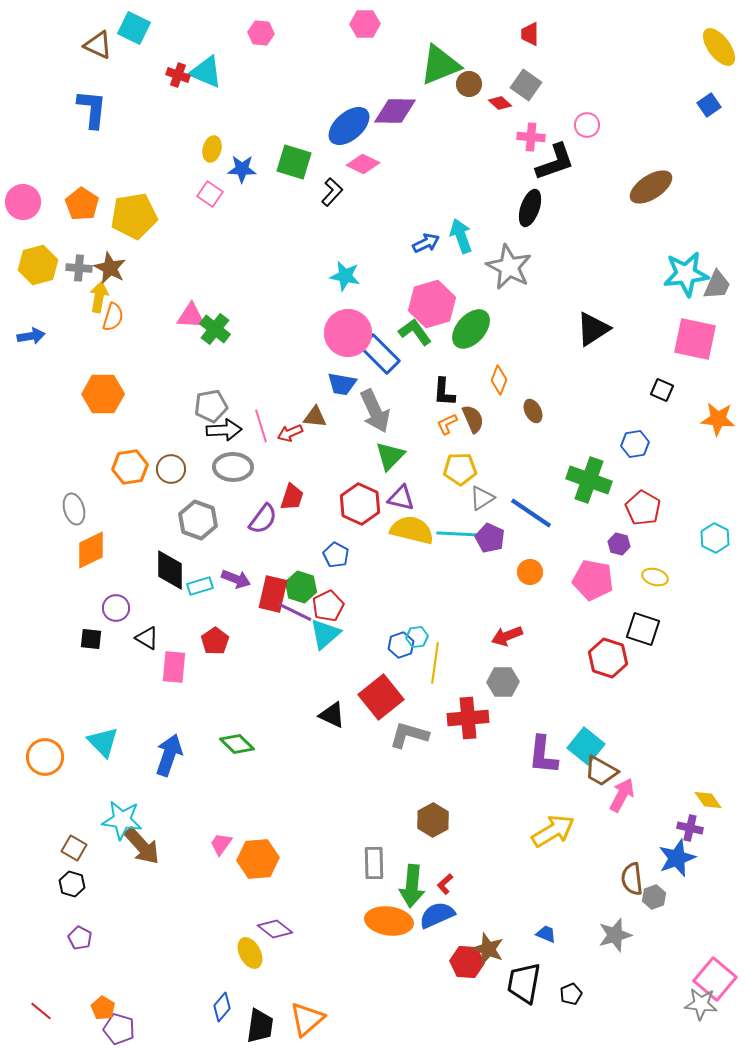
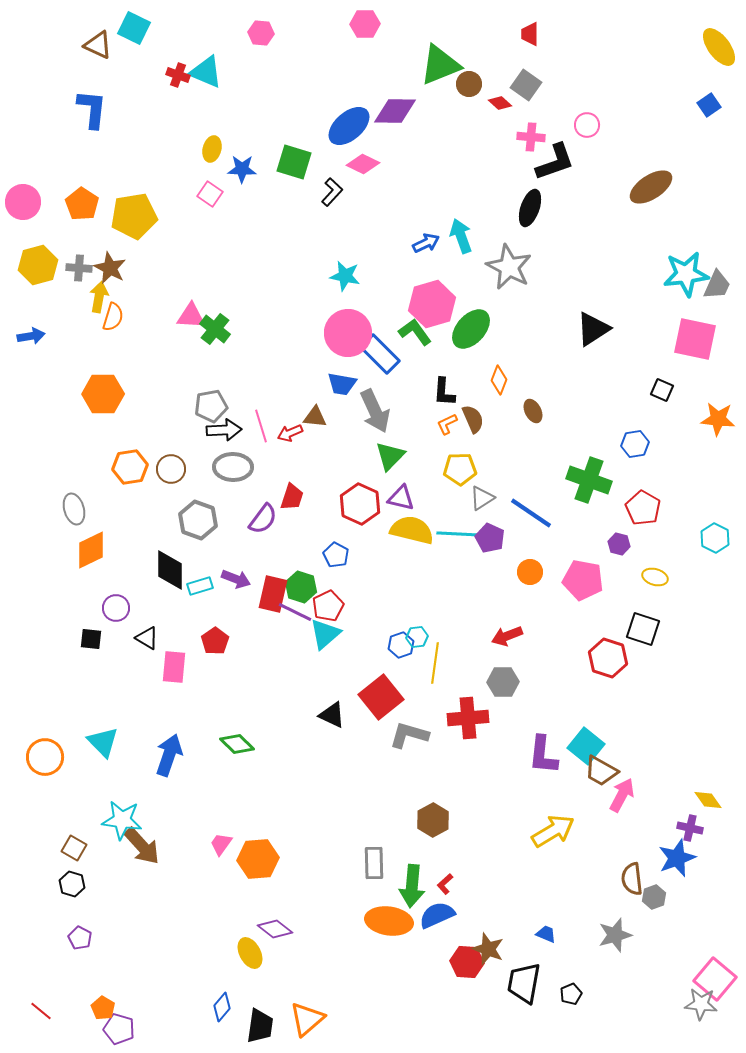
pink pentagon at (593, 580): moved 10 px left
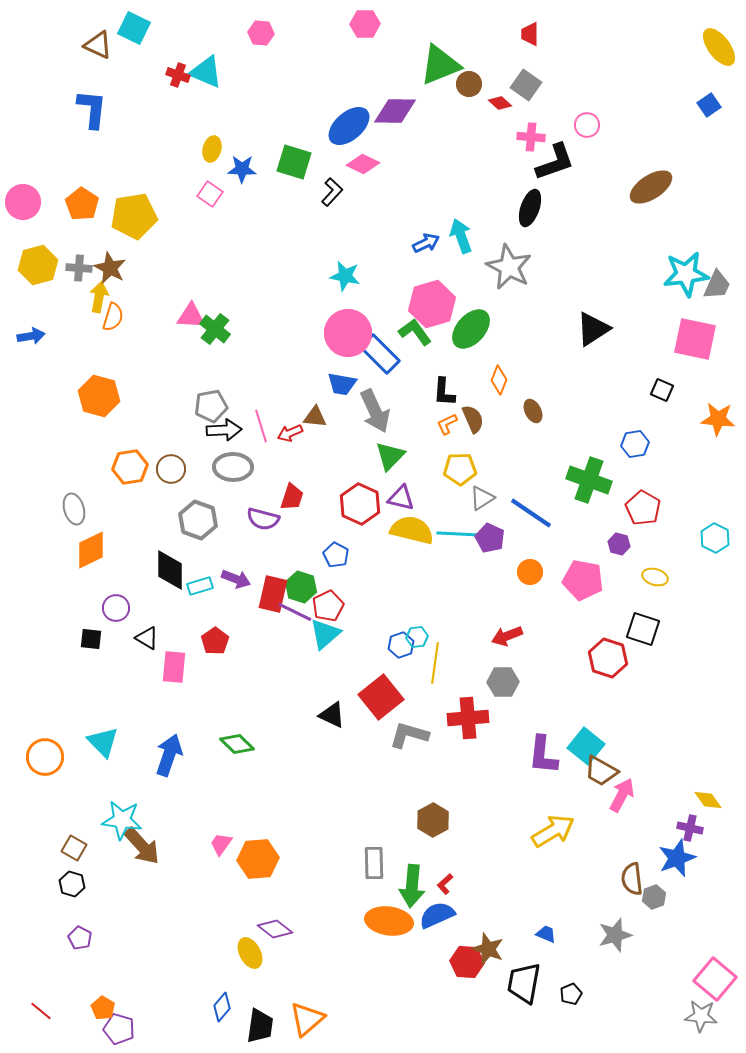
orange hexagon at (103, 394): moved 4 px left, 2 px down; rotated 15 degrees clockwise
purple semicircle at (263, 519): rotated 68 degrees clockwise
gray star at (701, 1004): moved 12 px down
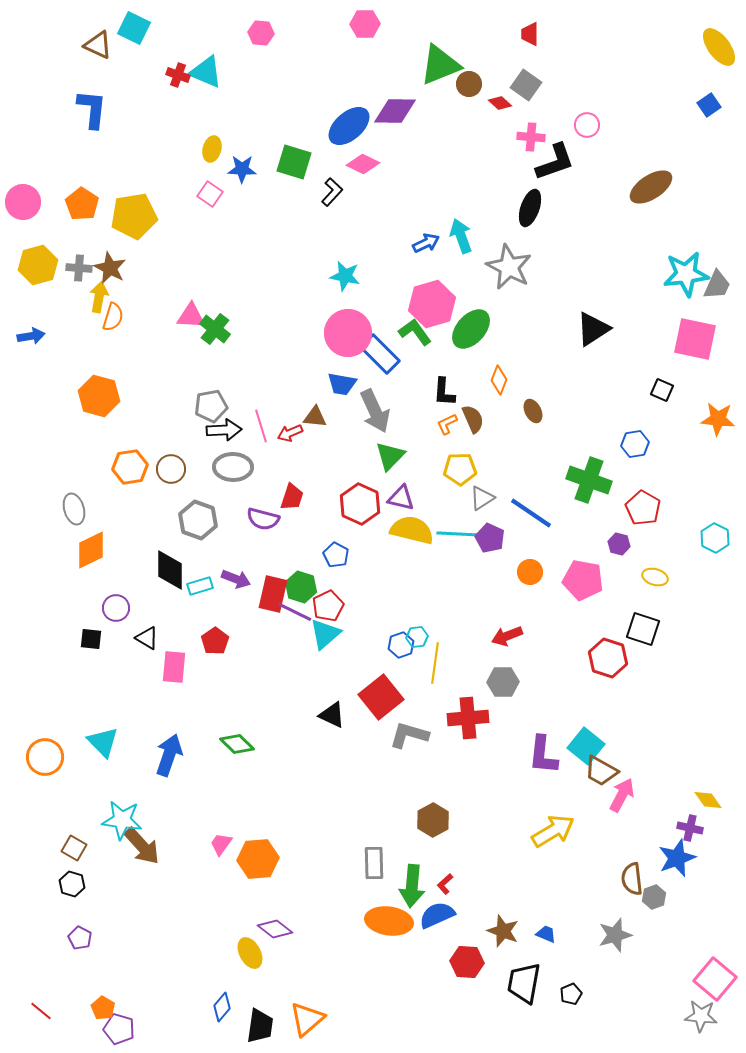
brown star at (488, 949): moved 15 px right, 18 px up
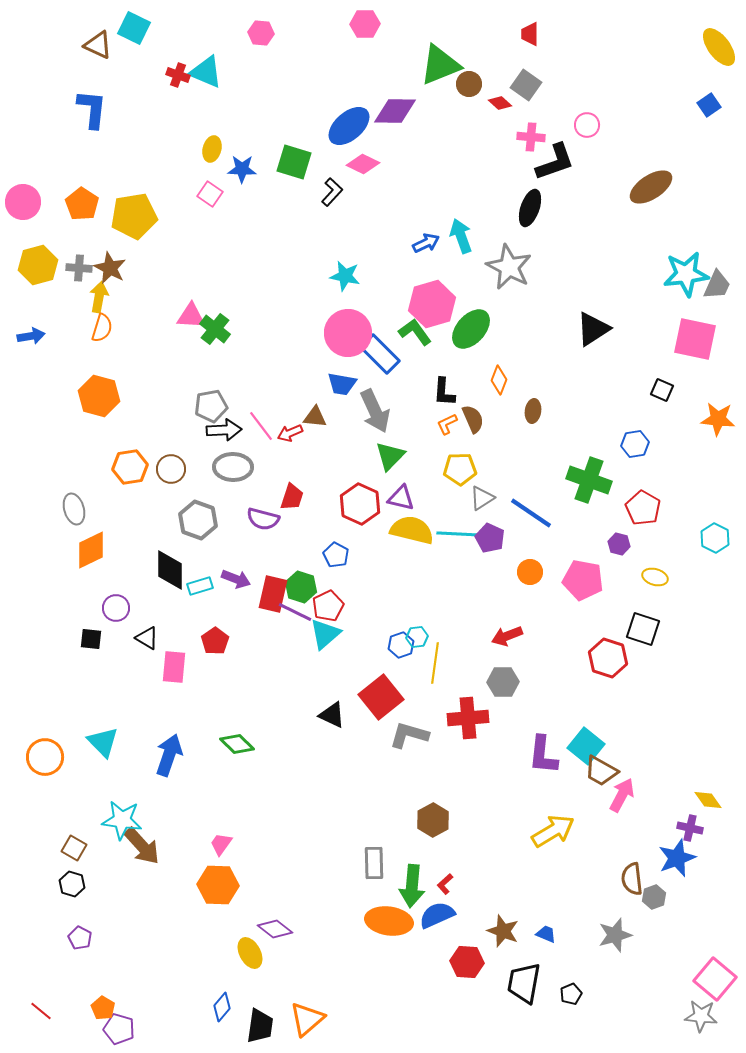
orange semicircle at (113, 317): moved 11 px left, 11 px down
brown ellipse at (533, 411): rotated 35 degrees clockwise
pink line at (261, 426): rotated 20 degrees counterclockwise
orange hexagon at (258, 859): moved 40 px left, 26 px down; rotated 6 degrees clockwise
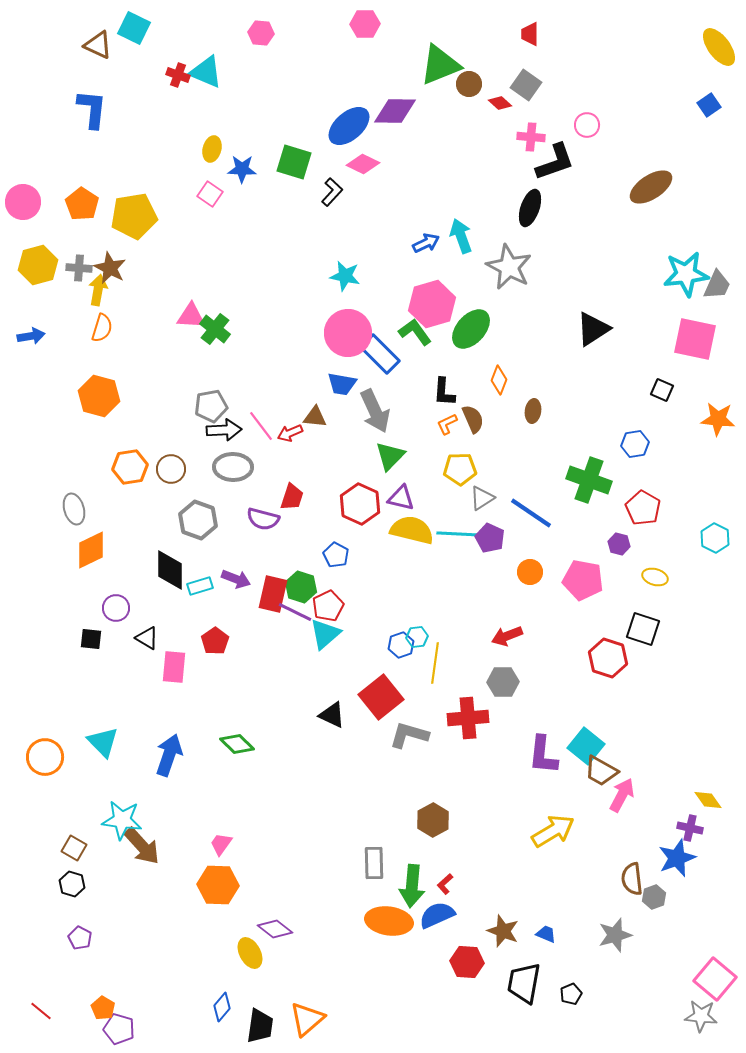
yellow arrow at (99, 297): moved 1 px left, 7 px up
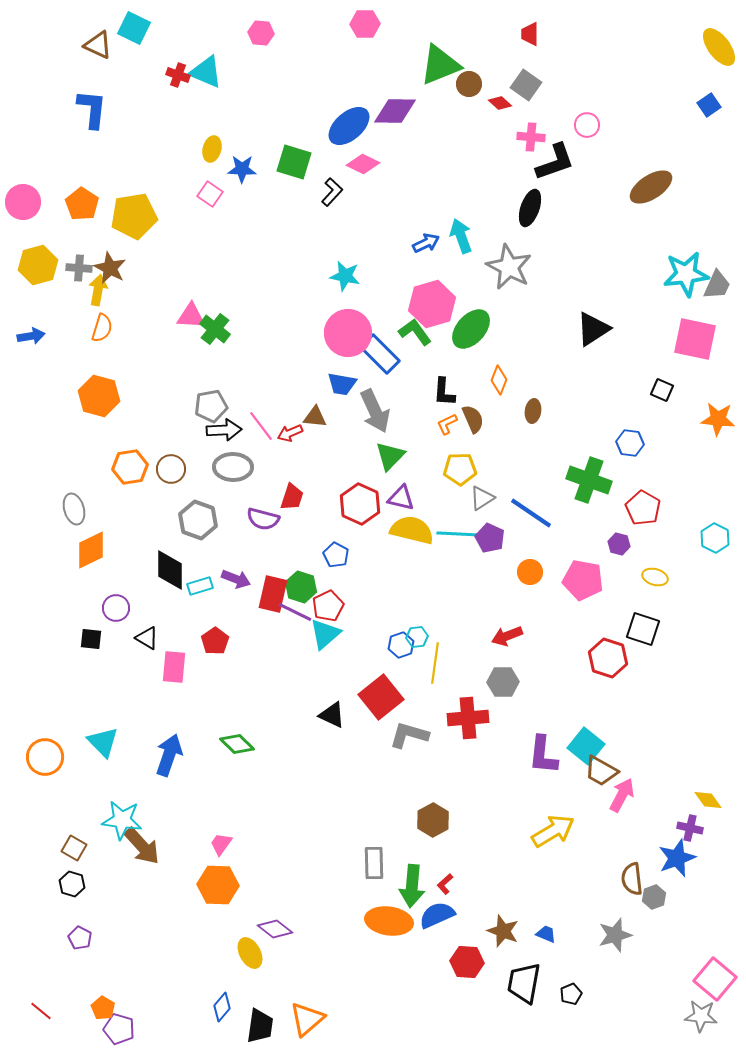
blue hexagon at (635, 444): moved 5 px left, 1 px up; rotated 16 degrees clockwise
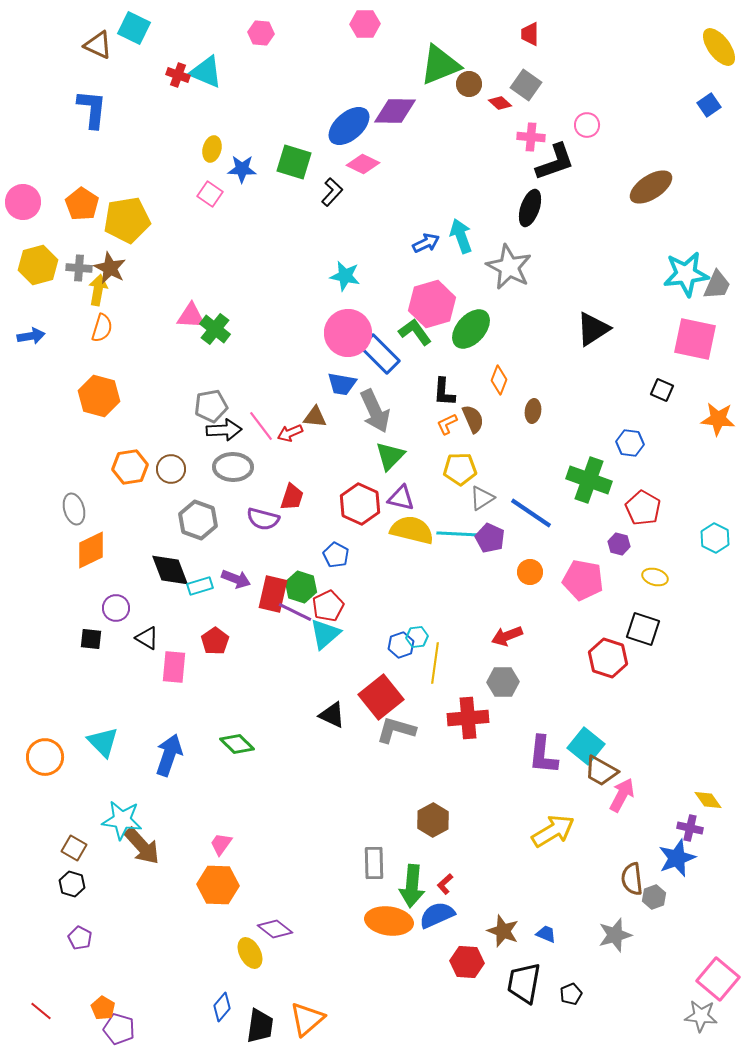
yellow pentagon at (134, 216): moved 7 px left, 4 px down
black diamond at (170, 570): rotated 21 degrees counterclockwise
gray L-shape at (409, 735): moved 13 px left, 5 px up
pink square at (715, 979): moved 3 px right
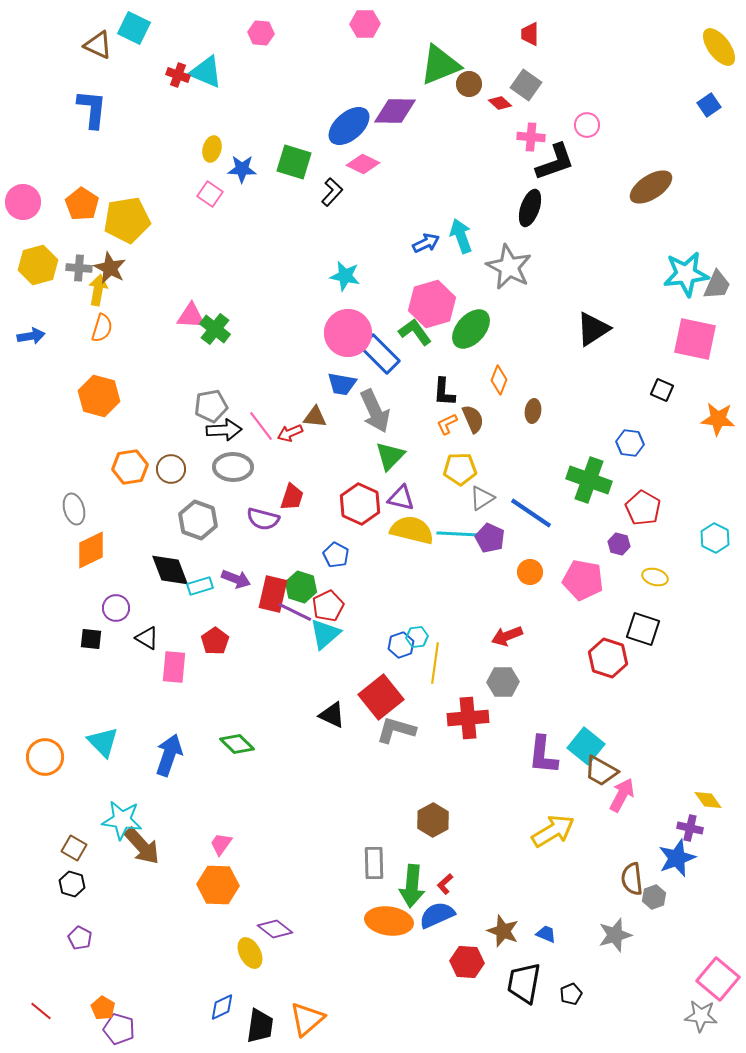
blue diamond at (222, 1007): rotated 24 degrees clockwise
